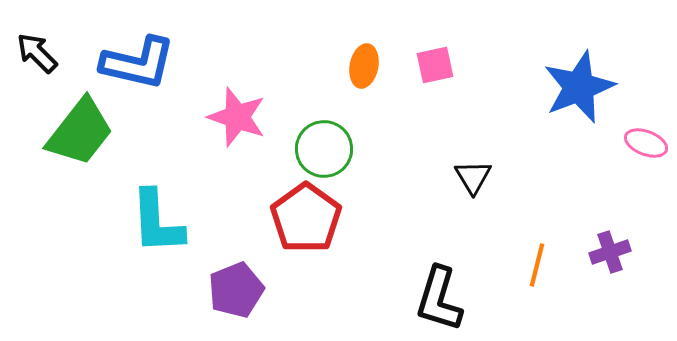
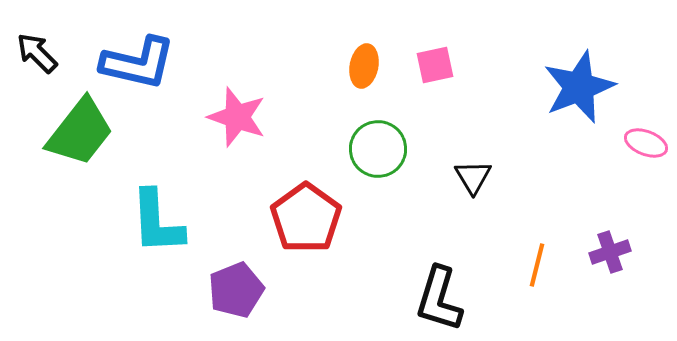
green circle: moved 54 px right
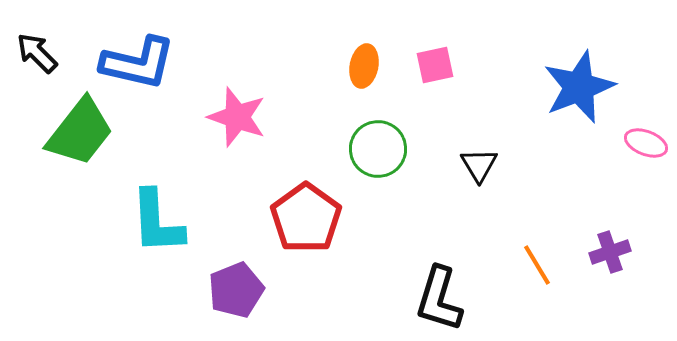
black triangle: moved 6 px right, 12 px up
orange line: rotated 45 degrees counterclockwise
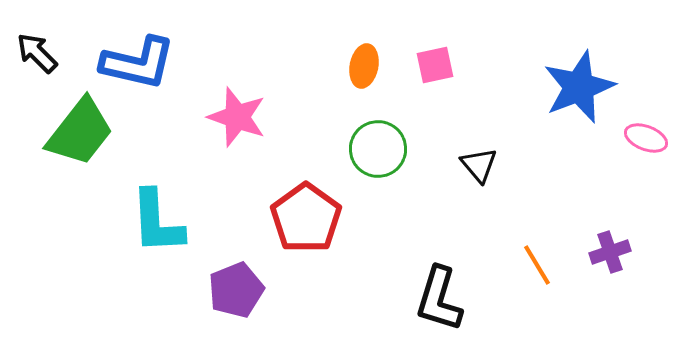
pink ellipse: moved 5 px up
black triangle: rotated 9 degrees counterclockwise
